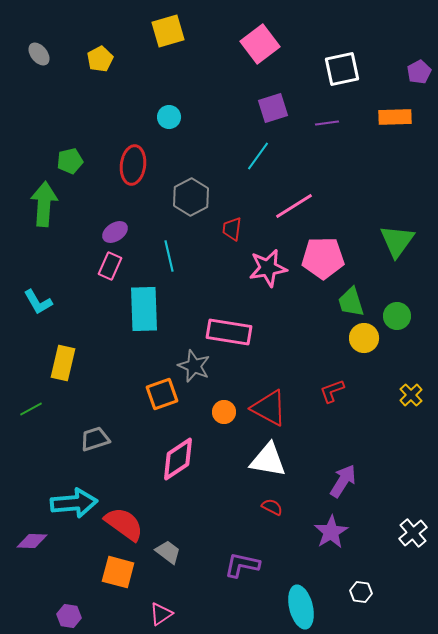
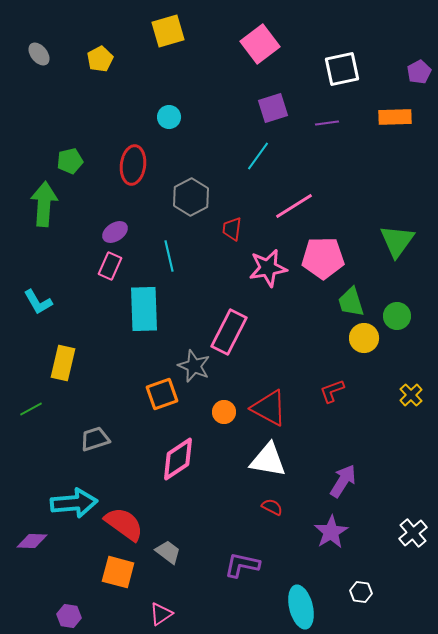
pink rectangle at (229, 332): rotated 72 degrees counterclockwise
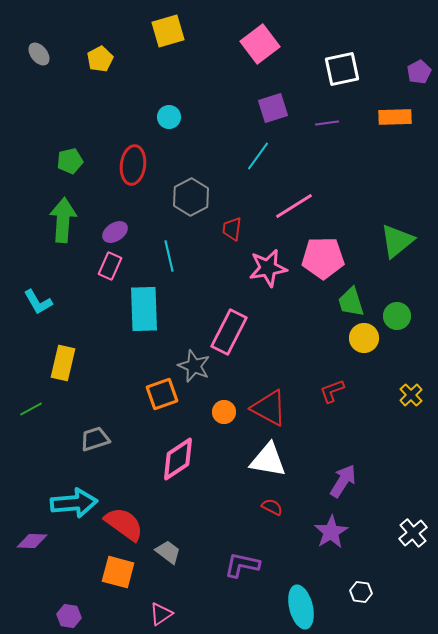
green arrow at (44, 204): moved 19 px right, 16 px down
green triangle at (397, 241): rotated 15 degrees clockwise
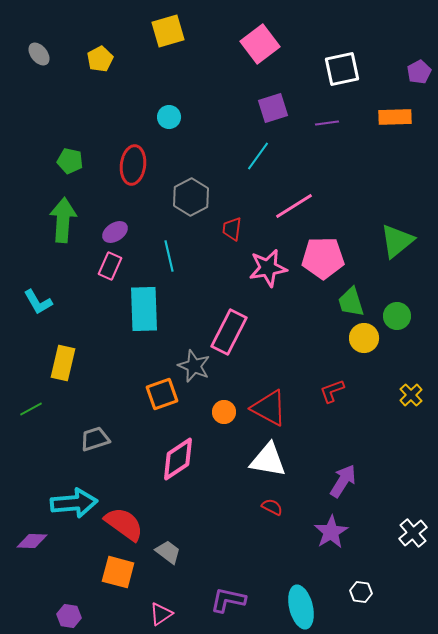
green pentagon at (70, 161): rotated 25 degrees clockwise
purple L-shape at (242, 565): moved 14 px left, 35 px down
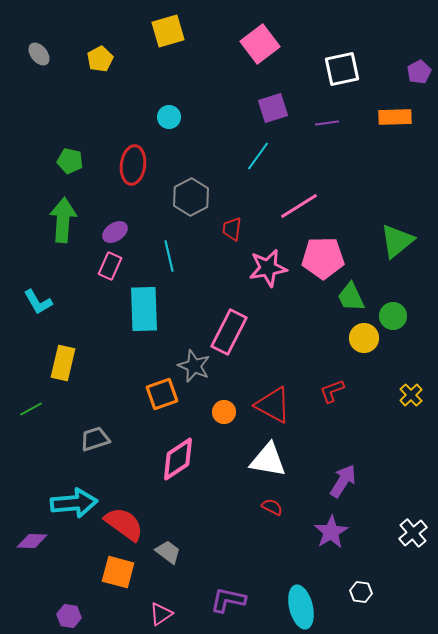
pink line at (294, 206): moved 5 px right
green trapezoid at (351, 302): moved 5 px up; rotated 8 degrees counterclockwise
green circle at (397, 316): moved 4 px left
red triangle at (269, 408): moved 4 px right, 3 px up
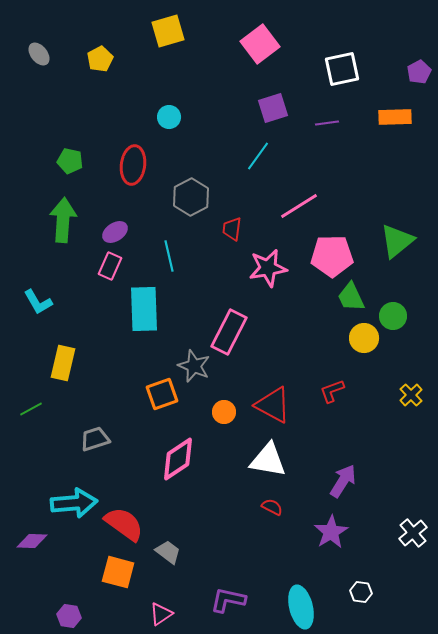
pink pentagon at (323, 258): moved 9 px right, 2 px up
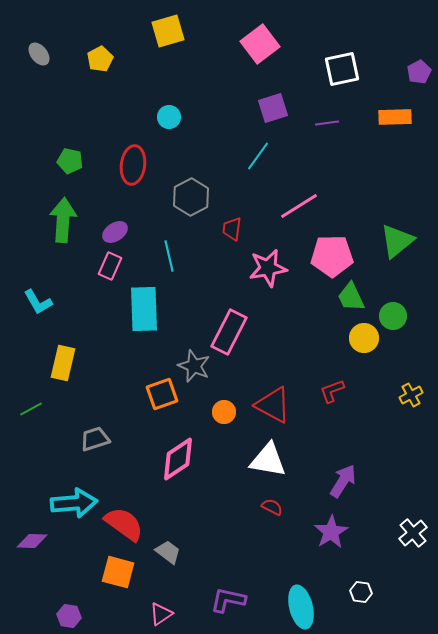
yellow cross at (411, 395): rotated 15 degrees clockwise
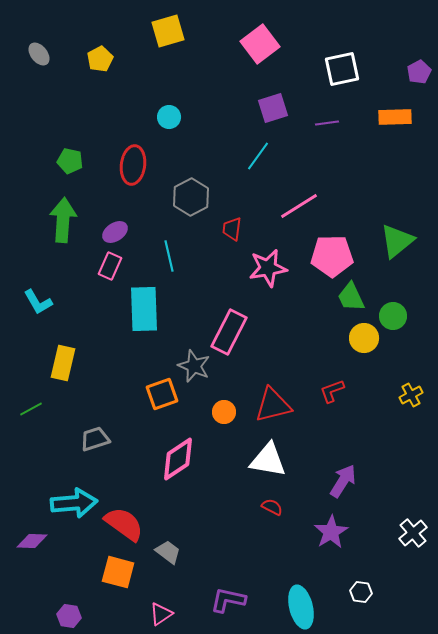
red triangle at (273, 405): rotated 42 degrees counterclockwise
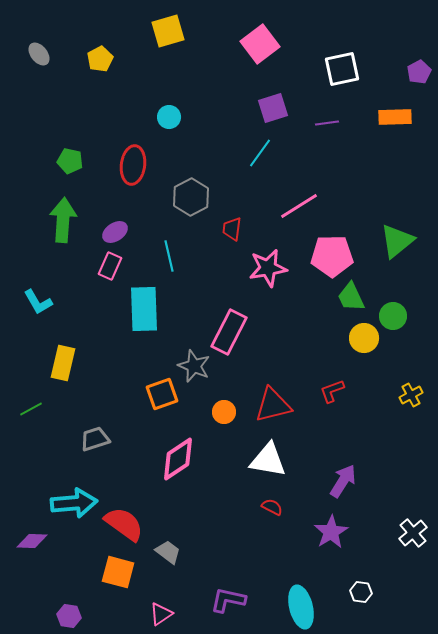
cyan line at (258, 156): moved 2 px right, 3 px up
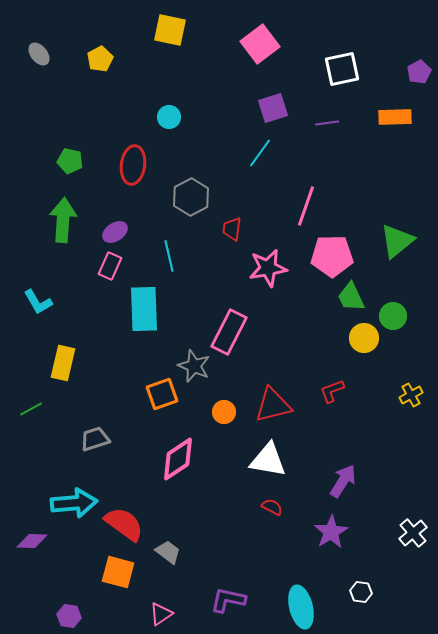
yellow square at (168, 31): moved 2 px right, 1 px up; rotated 28 degrees clockwise
pink line at (299, 206): moved 7 px right; rotated 39 degrees counterclockwise
